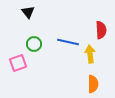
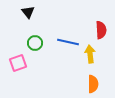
green circle: moved 1 px right, 1 px up
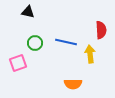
black triangle: rotated 40 degrees counterclockwise
blue line: moved 2 px left
orange semicircle: moved 20 px left; rotated 90 degrees clockwise
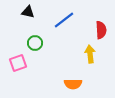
blue line: moved 2 px left, 22 px up; rotated 50 degrees counterclockwise
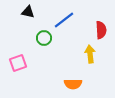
green circle: moved 9 px right, 5 px up
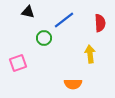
red semicircle: moved 1 px left, 7 px up
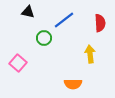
pink square: rotated 30 degrees counterclockwise
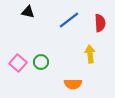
blue line: moved 5 px right
green circle: moved 3 px left, 24 px down
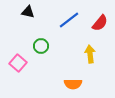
red semicircle: rotated 42 degrees clockwise
green circle: moved 16 px up
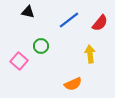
pink square: moved 1 px right, 2 px up
orange semicircle: rotated 24 degrees counterclockwise
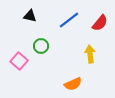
black triangle: moved 2 px right, 4 px down
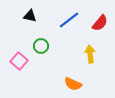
orange semicircle: rotated 48 degrees clockwise
